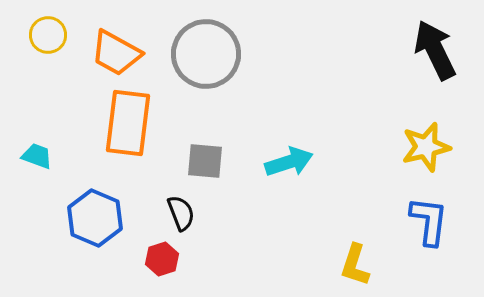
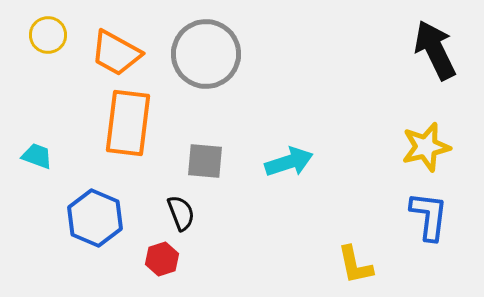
blue L-shape: moved 5 px up
yellow L-shape: rotated 30 degrees counterclockwise
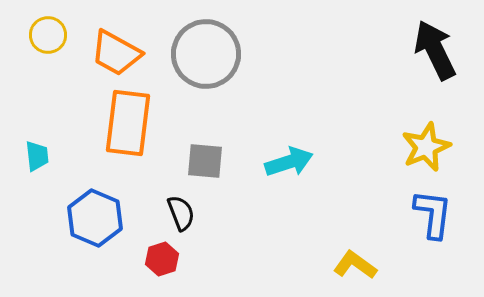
yellow star: rotated 9 degrees counterclockwise
cyan trapezoid: rotated 64 degrees clockwise
blue L-shape: moved 4 px right, 2 px up
yellow L-shape: rotated 138 degrees clockwise
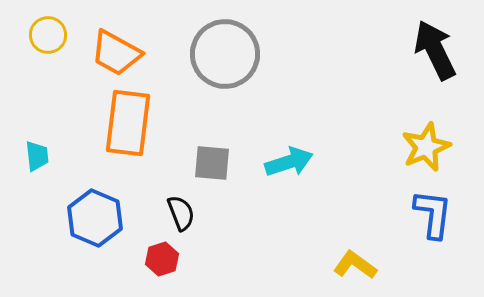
gray circle: moved 19 px right
gray square: moved 7 px right, 2 px down
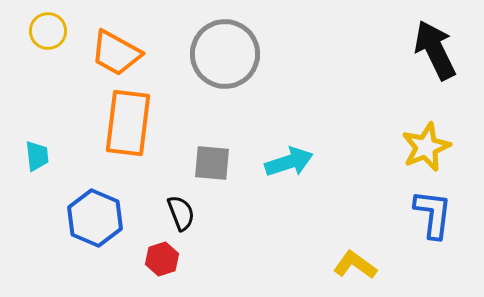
yellow circle: moved 4 px up
